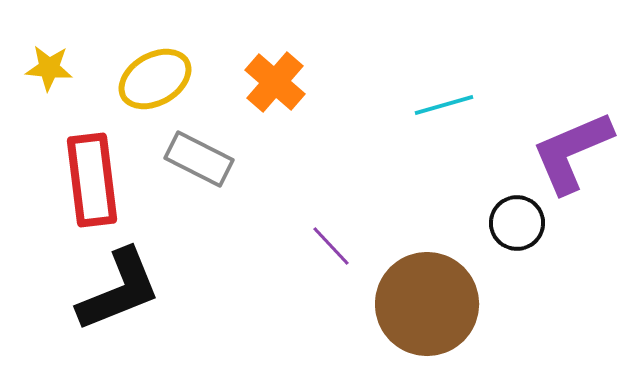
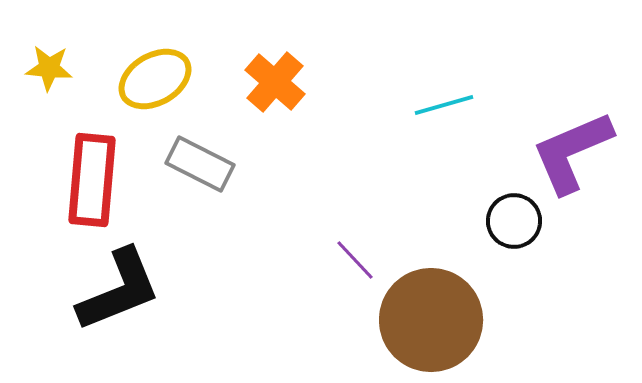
gray rectangle: moved 1 px right, 5 px down
red rectangle: rotated 12 degrees clockwise
black circle: moved 3 px left, 2 px up
purple line: moved 24 px right, 14 px down
brown circle: moved 4 px right, 16 px down
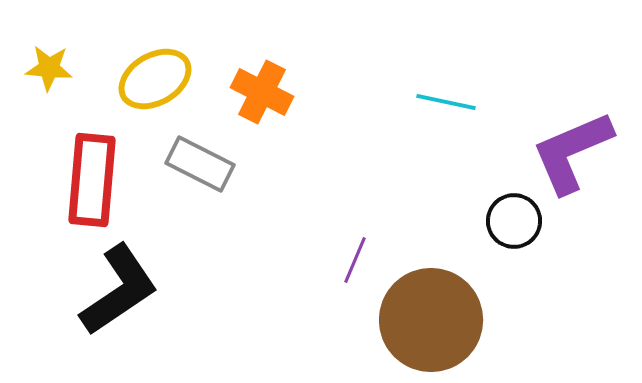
orange cross: moved 13 px left, 10 px down; rotated 14 degrees counterclockwise
cyan line: moved 2 px right, 3 px up; rotated 28 degrees clockwise
purple line: rotated 66 degrees clockwise
black L-shape: rotated 12 degrees counterclockwise
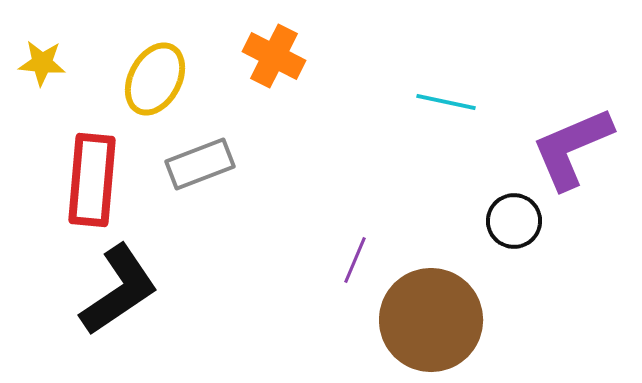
yellow star: moved 7 px left, 5 px up
yellow ellipse: rotated 32 degrees counterclockwise
orange cross: moved 12 px right, 36 px up
purple L-shape: moved 4 px up
gray rectangle: rotated 48 degrees counterclockwise
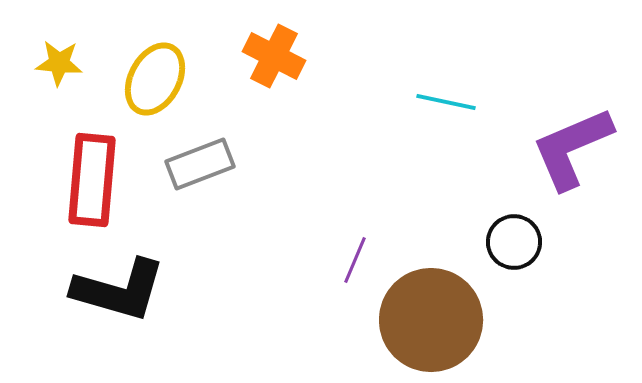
yellow star: moved 17 px right
black circle: moved 21 px down
black L-shape: rotated 50 degrees clockwise
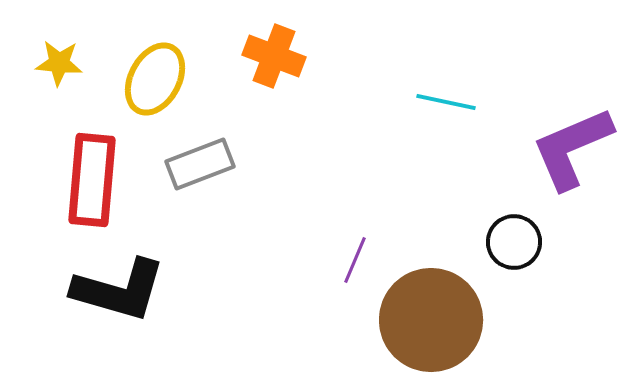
orange cross: rotated 6 degrees counterclockwise
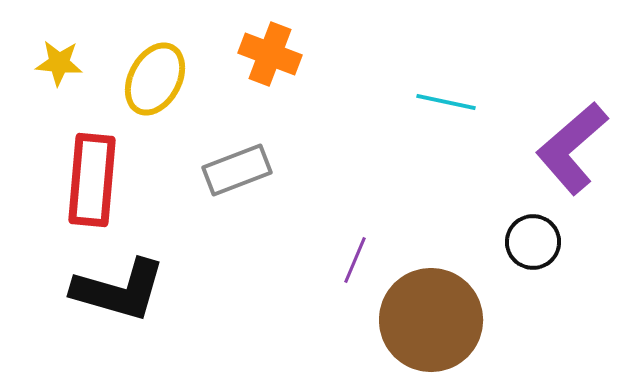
orange cross: moved 4 px left, 2 px up
purple L-shape: rotated 18 degrees counterclockwise
gray rectangle: moved 37 px right, 6 px down
black circle: moved 19 px right
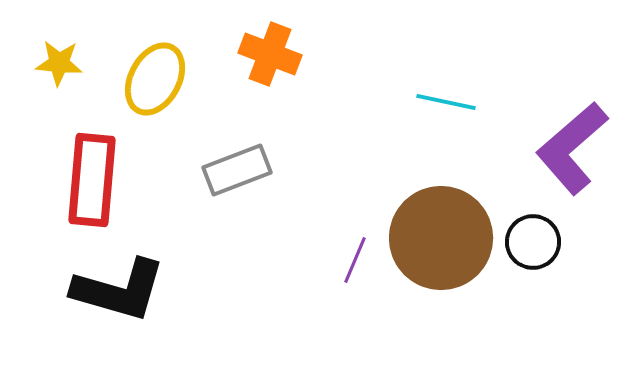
brown circle: moved 10 px right, 82 px up
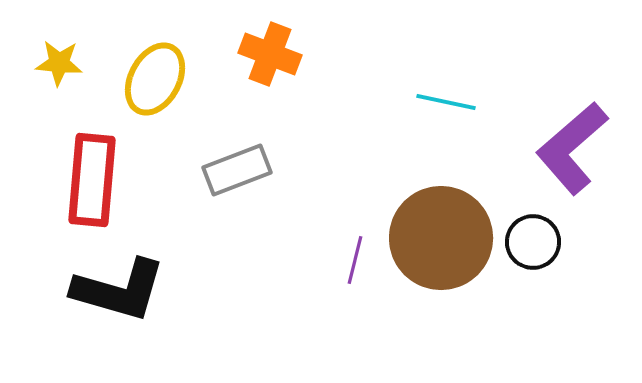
purple line: rotated 9 degrees counterclockwise
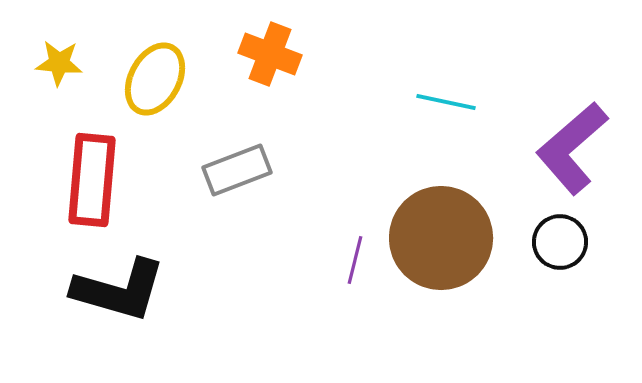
black circle: moved 27 px right
